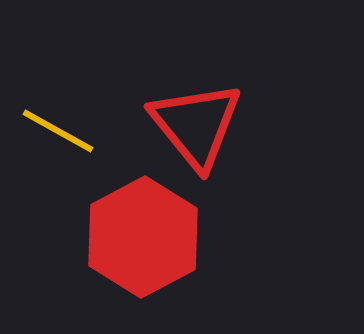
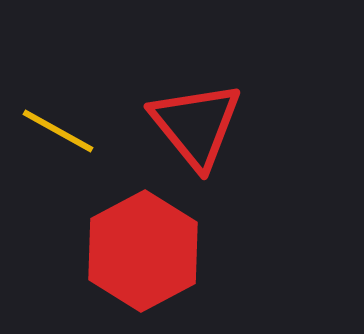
red hexagon: moved 14 px down
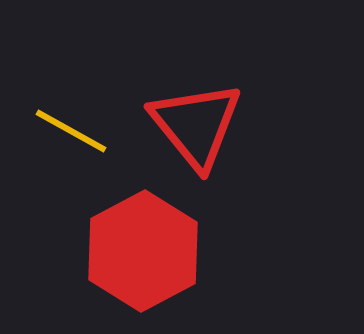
yellow line: moved 13 px right
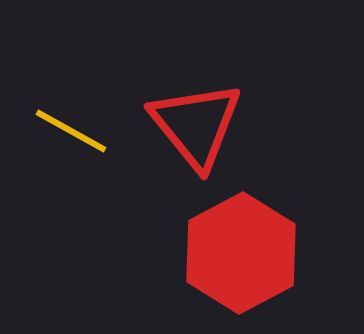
red hexagon: moved 98 px right, 2 px down
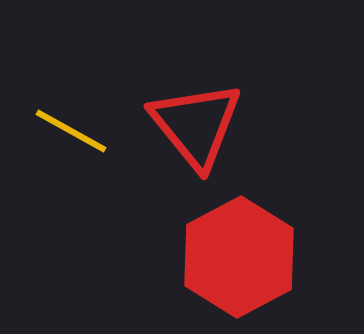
red hexagon: moved 2 px left, 4 px down
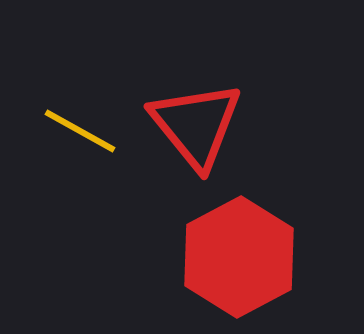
yellow line: moved 9 px right
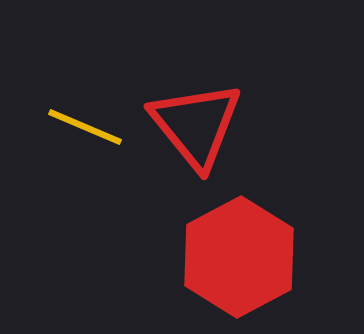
yellow line: moved 5 px right, 4 px up; rotated 6 degrees counterclockwise
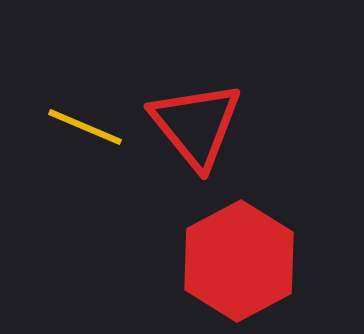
red hexagon: moved 4 px down
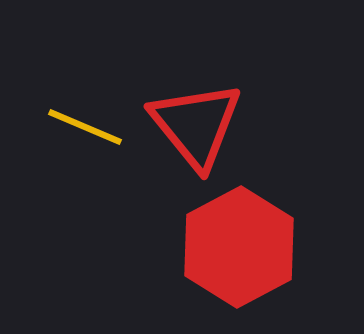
red hexagon: moved 14 px up
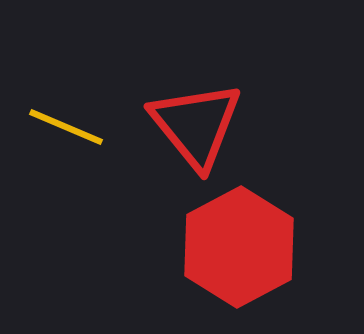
yellow line: moved 19 px left
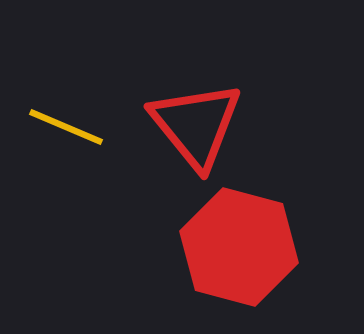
red hexagon: rotated 17 degrees counterclockwise
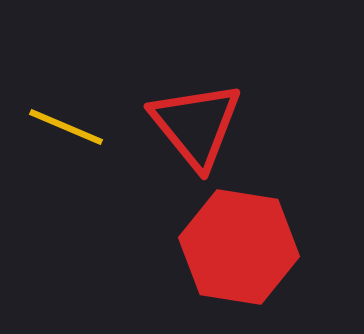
red hexagon: rotated 6 degrees counterclockwise
